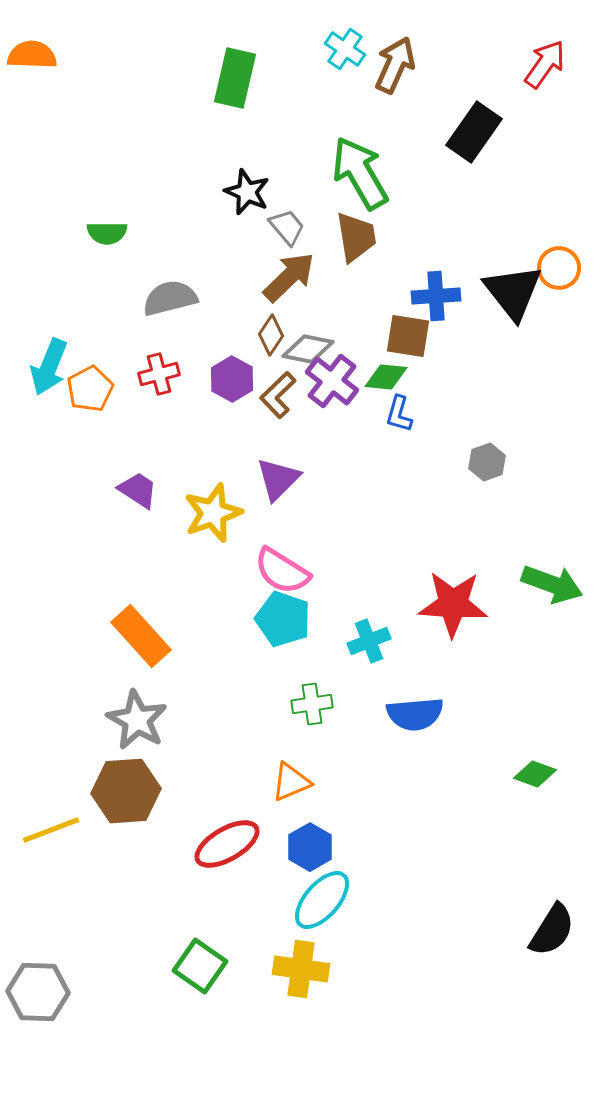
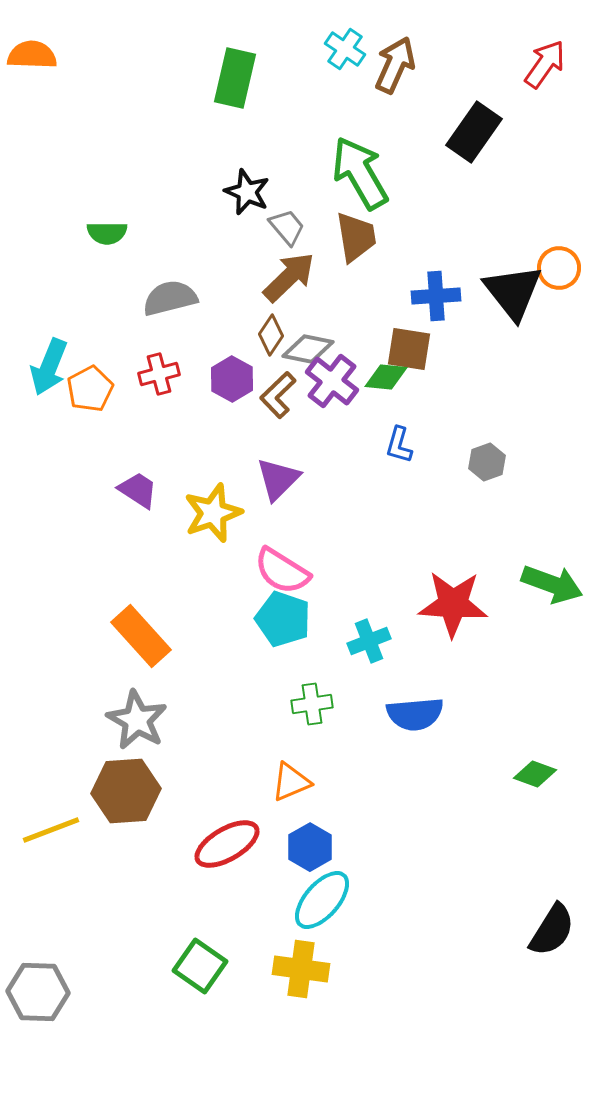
brown square at (408, 336): moved 1 px right, 13 px down
blue L-shape at (399, 414): moved 31 px down
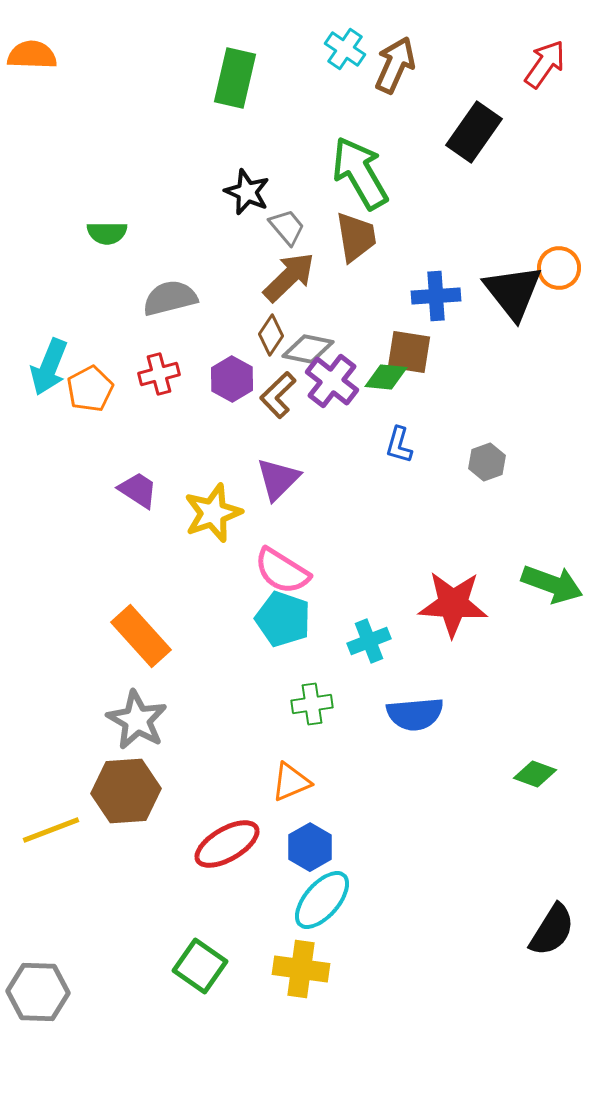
brown square at (409, 349): moved 3 px down
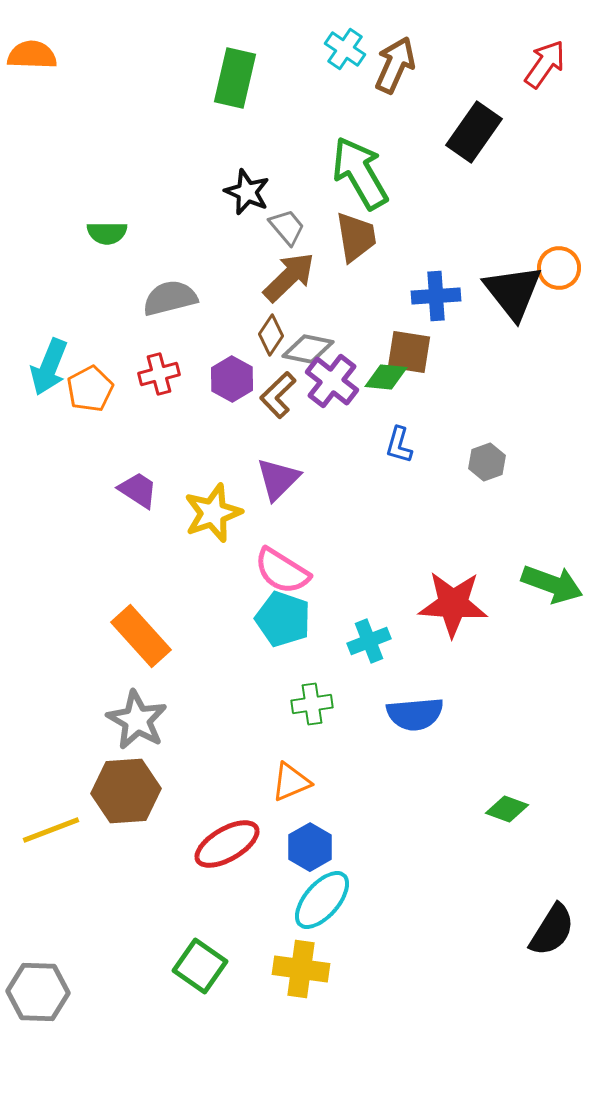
green diamond at (535, 774): moved 28 px left, 35 px down
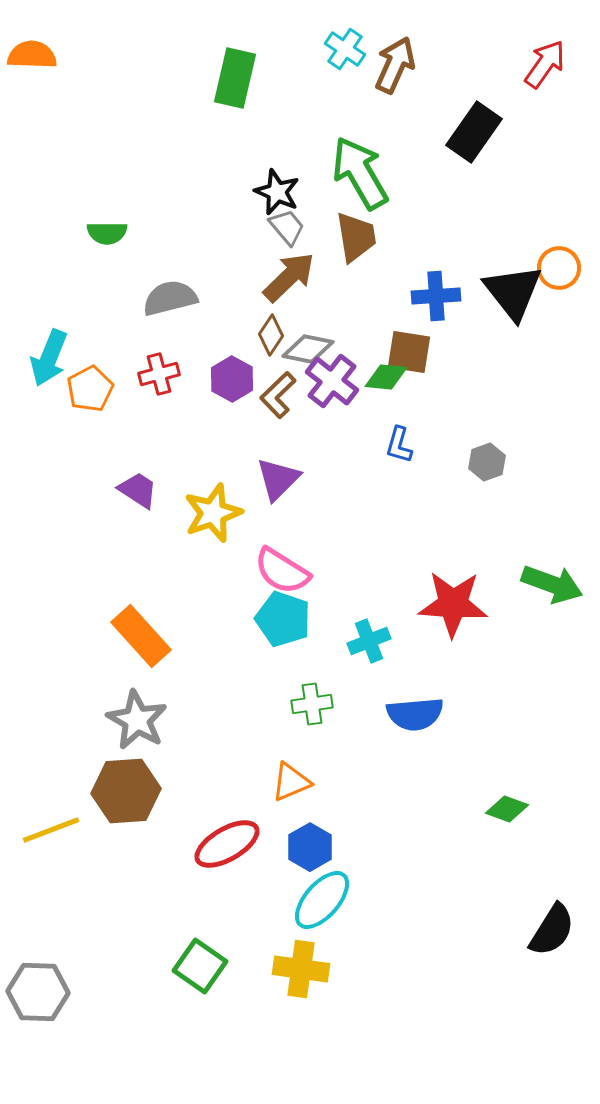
black star at (247, 192): moved 30 px right
cyan arrow at (49, 367): moved 9 px up
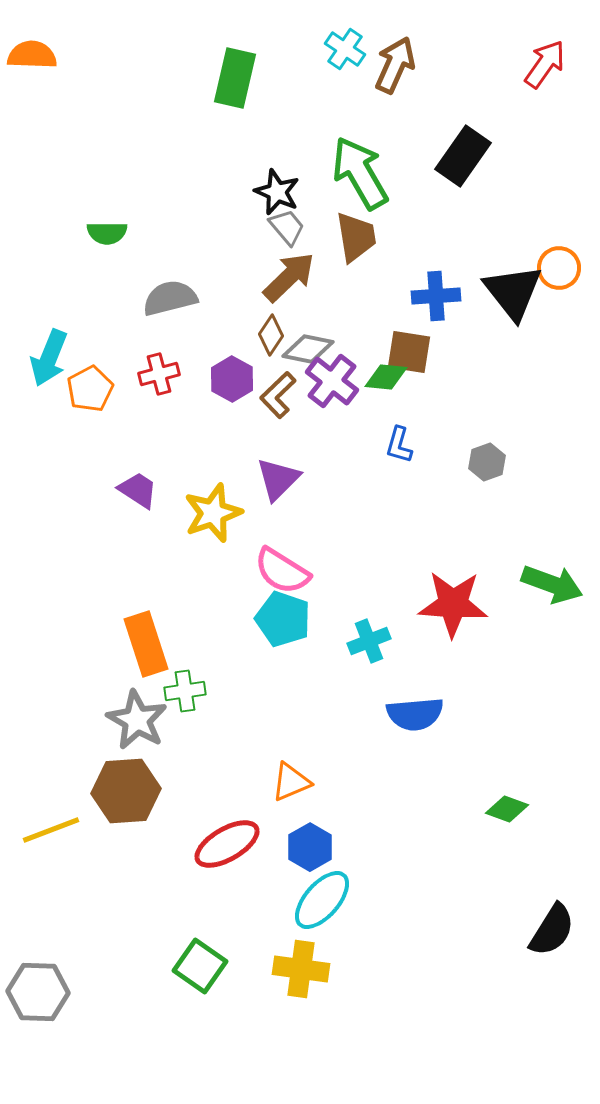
black rectangle at (474, 132): moved 11 px left, 24 px down
orange rectangle at (141, 636): moved 5 px right, 8 px down; rotated 24 degrees clockwise
green cross at (312, 704): moved 127 px left, 13 px up
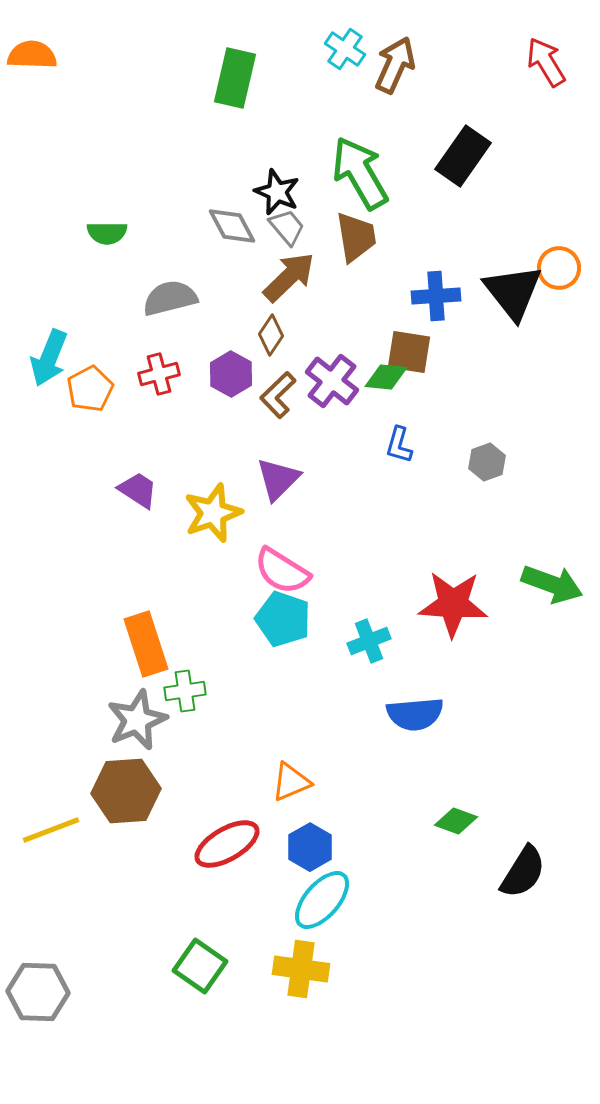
red arrow at (545, 64): moved 1 px right, 2 px up; rotated 66 degrees counterclockwise
gray diamond at (308, 349): moved 76 px left, 123 px up; rotated 51 degrees clockwise
purple hexagon at (232, 379): moved 1 px left, 5 px up
gray star at (137, 720): rotated 20 degrees clockwise
green diamond at (507, 809): moved 51 px left, 12 px down
black semicircle at (552, 930): moved 29 px left, 58 px up
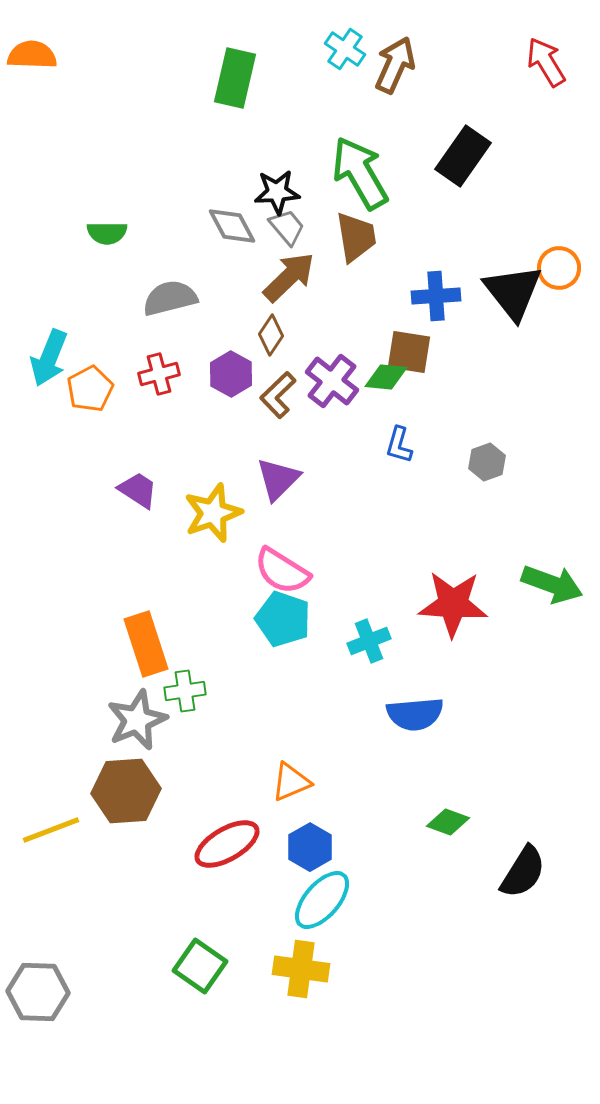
black star at (277, 192): rotated 27 degrees counterclockwise
green diamond at (456, 821): moved 8 px left, 1 px down
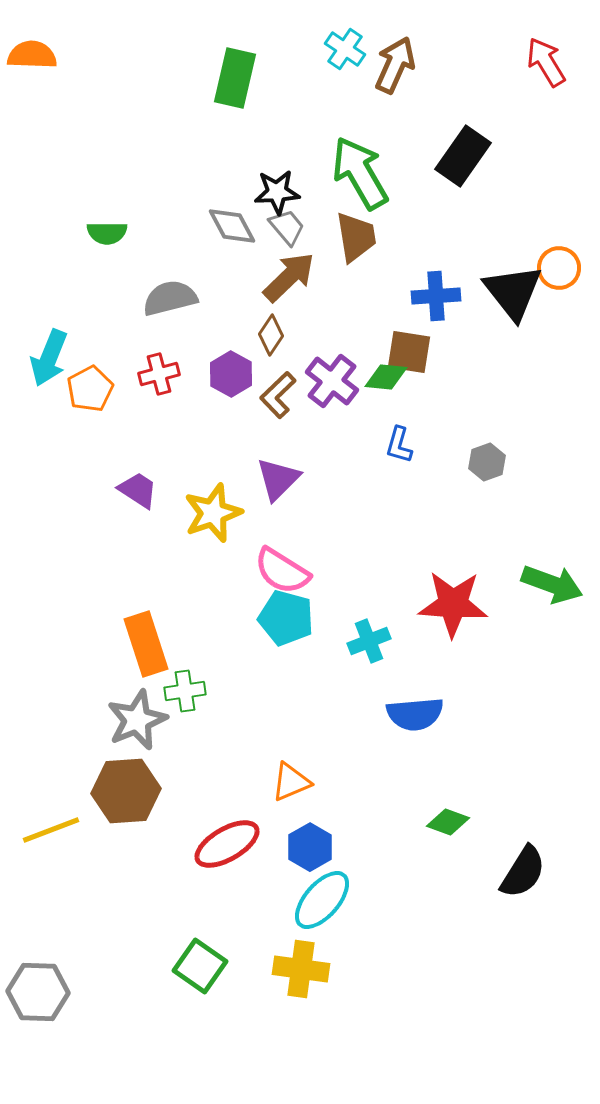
cyan pentagon at (283, 619): moved 3 px right, 1 px up; rotated 4 degrees counterclockwise
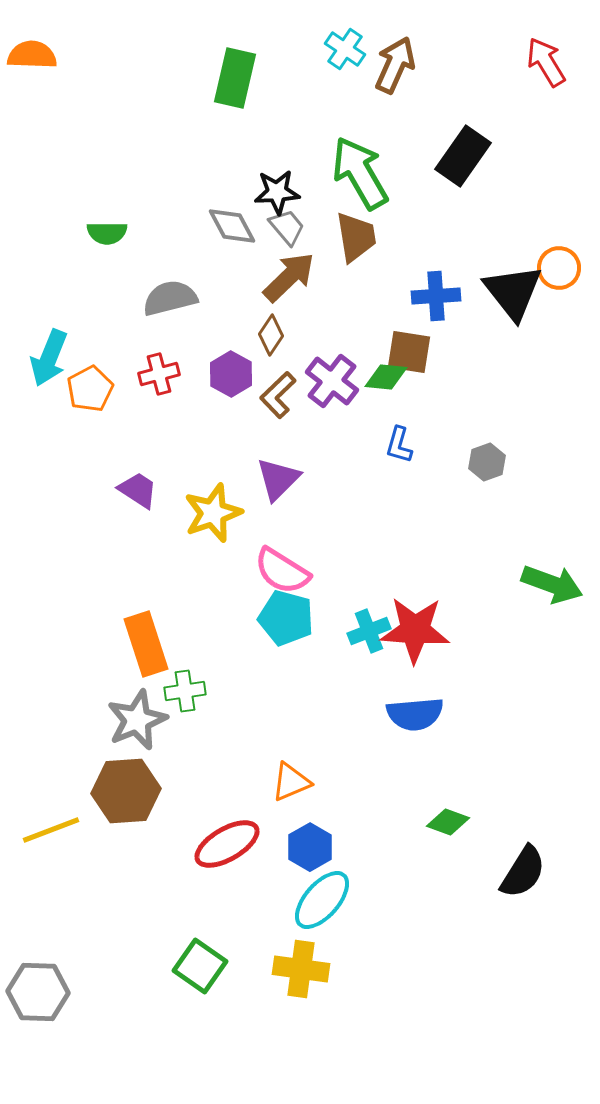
red star at (453, 604): moved 38 px left, 26 px down
cyan cross at (369, 641): moved 10 px up
